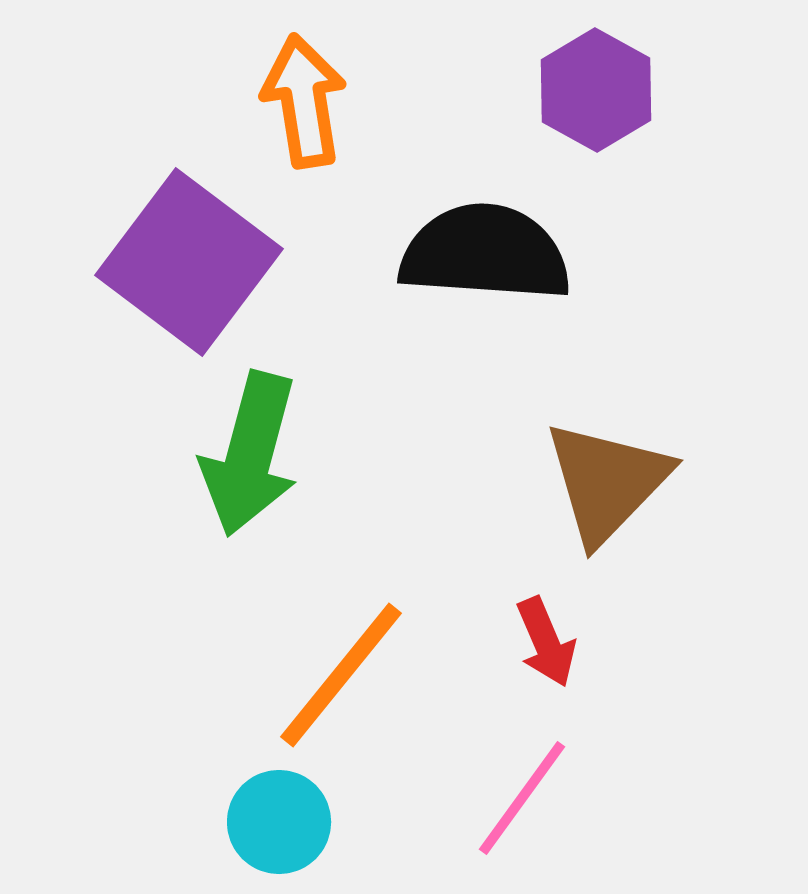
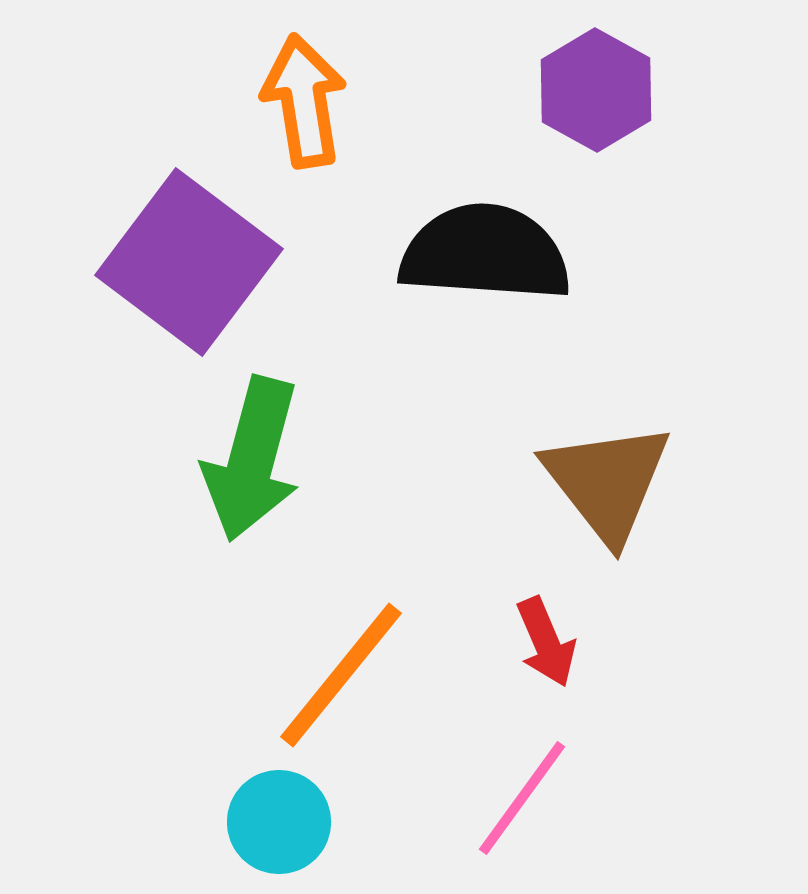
green arrow: moved 2 px right, 5 px down
brown triangle: rotated 22 degrees counterclockwise
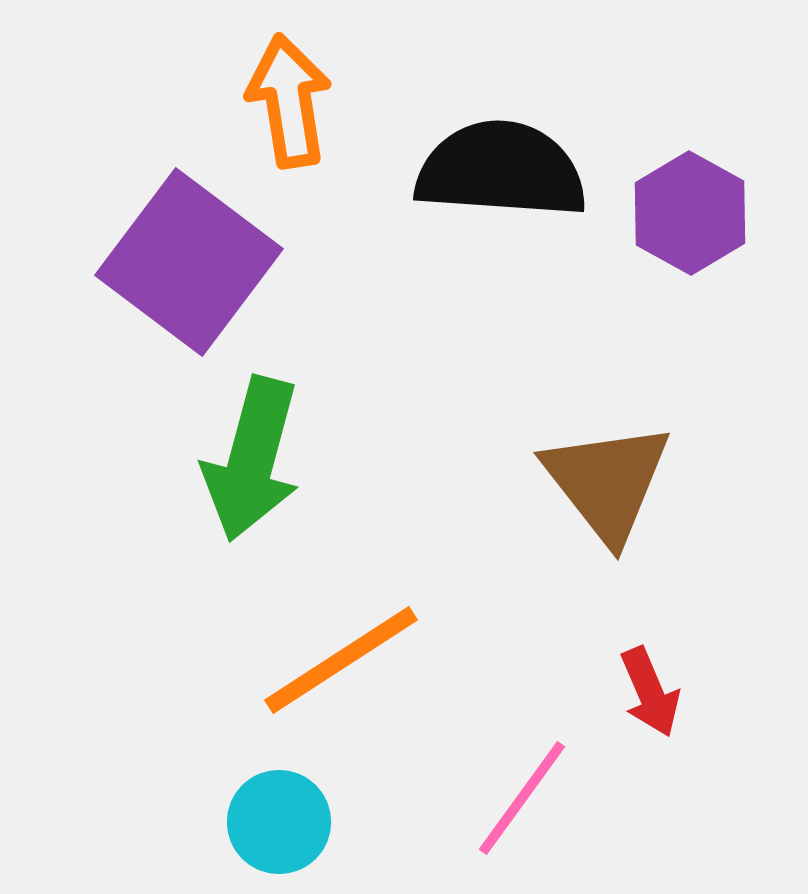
purple hexagon: moved 94 px right, 123 px down
orange arrow: moved 15 px left
black semicircle: moved 16 px right, 83 px up
red arrow: moved 104 px right, 50 px down
orange line: moved 15 px up; rotated 18 degrees clockwise
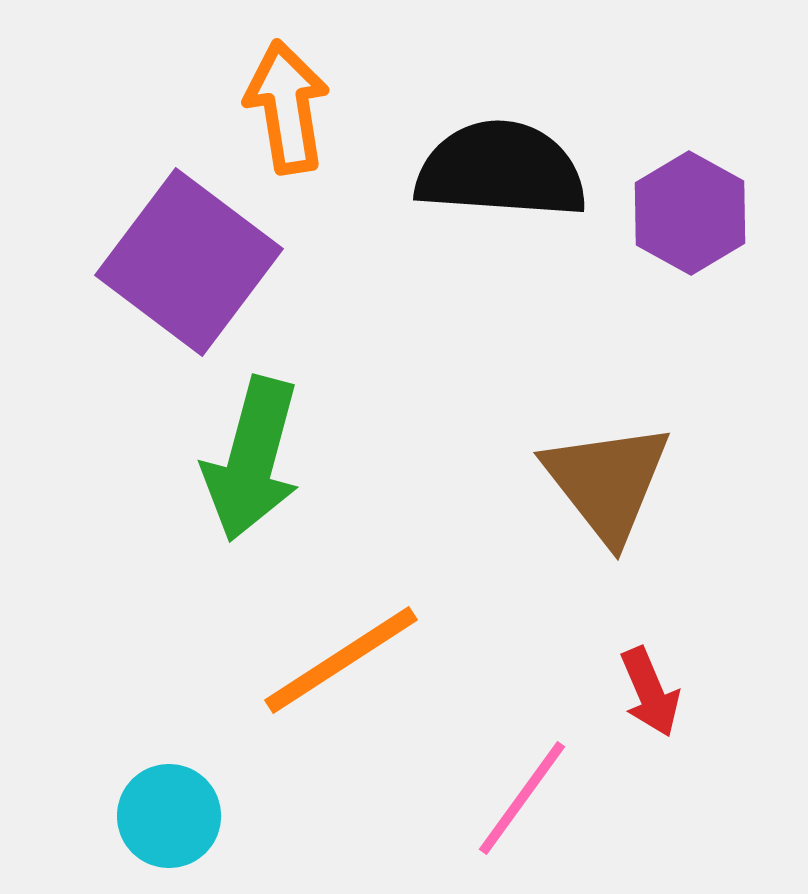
orange arrow: moved 2 px left, 6 px down
cyan circle: moved 110 px left, 6 px up
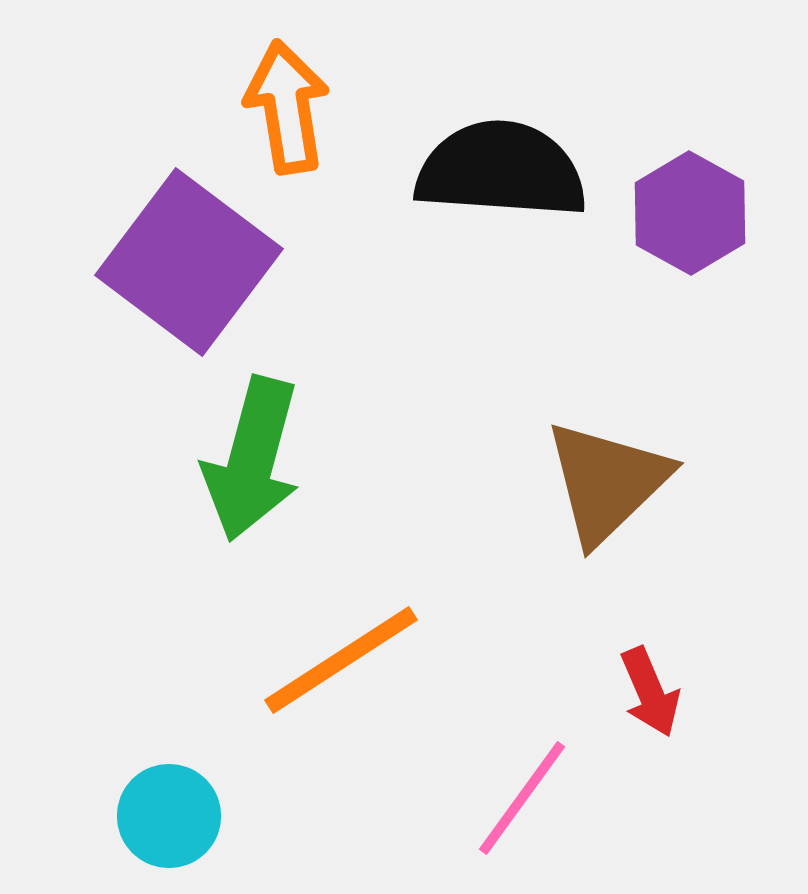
brown triangle: rotated 24 degrees clockwise
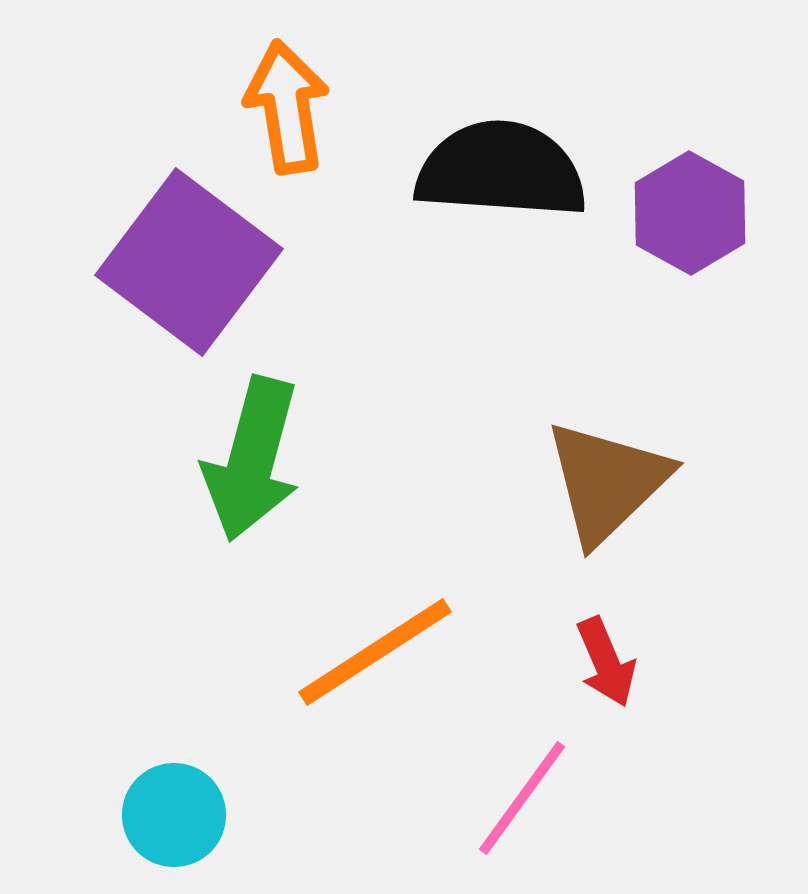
orange line: moved 34 px right, 8 px up
red arrow: moved 44 px left, 30 px up
cyan circle: moved 5 px right, 1 px up
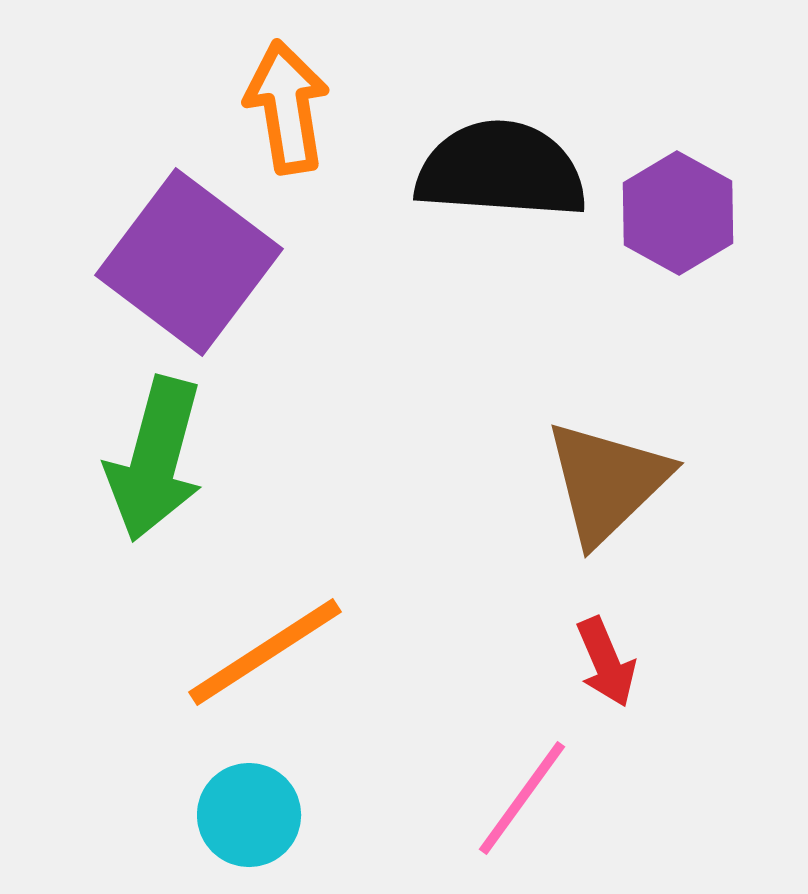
purple hexagon: moved 12 px left
green arrow: moved 97 px left
orange line: moved 110 px left
cyan circle: moved 75 px right
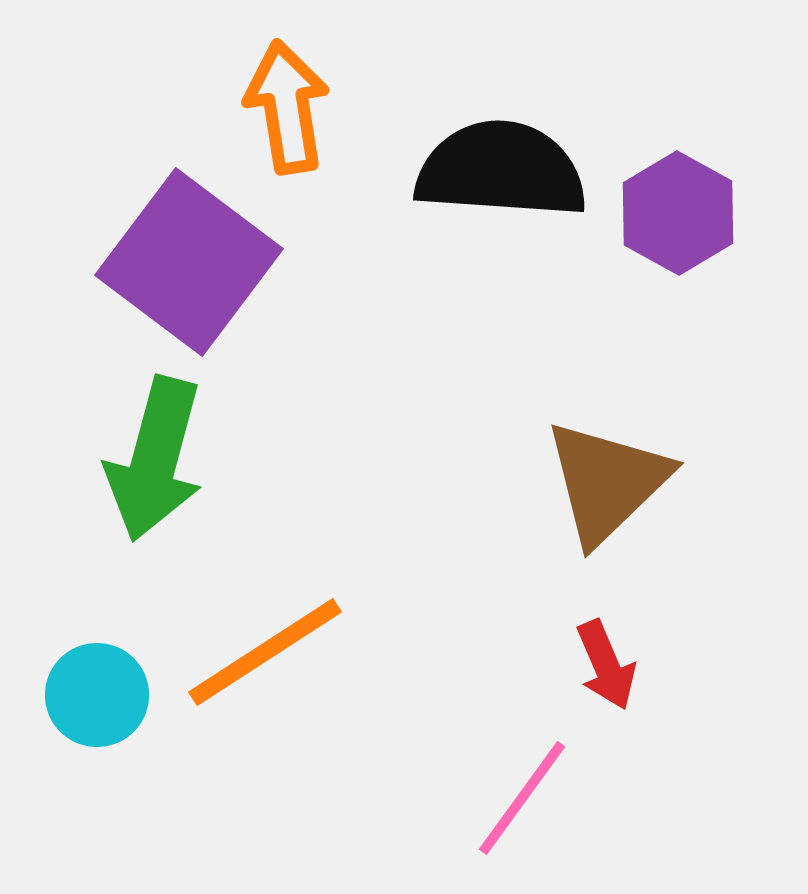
red arrow: moved 3 px down
cyan circle: moved 152 px left, 120 px up
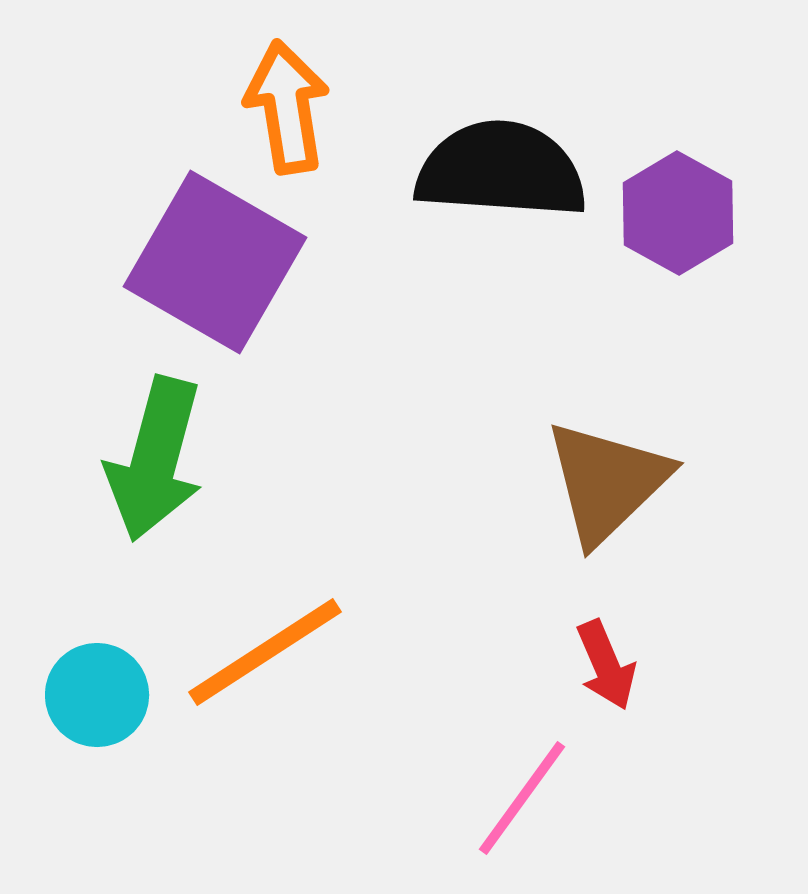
purple square: moved 26 px right; rotated 7 degrees counterclockwise
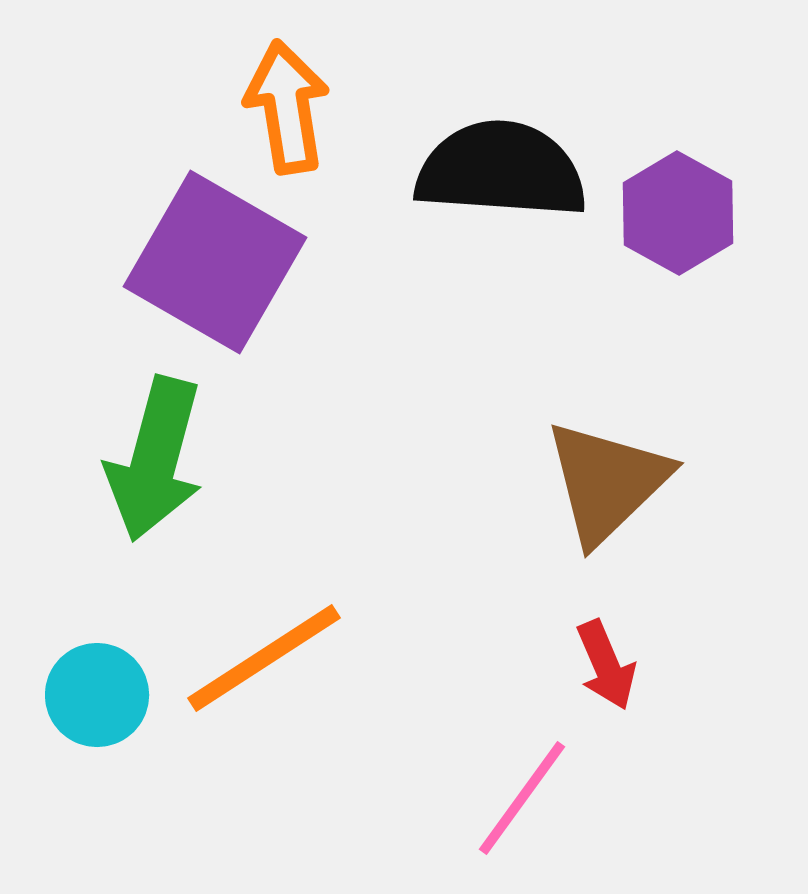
orange line: moved 1 px left, 6 px down
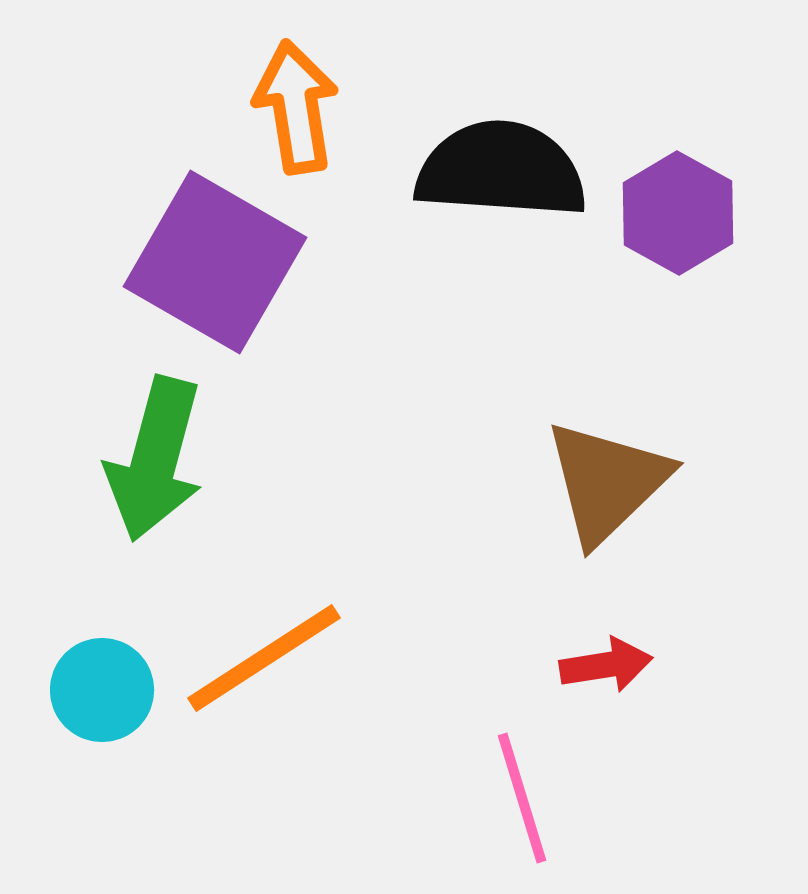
orange arrow: moved 9 px right
red arrow: rotated 76 degrees counterclockwise
cyan circle: moved 5 px right, 5 px up
pink line: rotated 53 degrees counterclockwise
